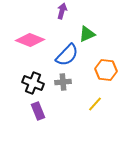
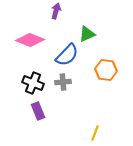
purple arrow: moved 6 px left
yellow line: moved 29 px down; rotated 21 degrees counterclockwise
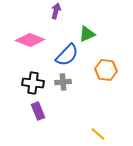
black cross: rotated 15 degrees counterclockwise
yellow line: moved 3 px right, 1 px down; rotated 70 degrees counterclockwise
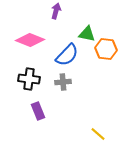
green triangle: rotated 36 degrees clockwise
orange hexagon: moved 21 px up
black cross: moved 4 px left, 4 px up
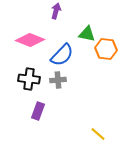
blue semicircle: moved 5 px left
gray cross: moved 5 px left, 2 px up
purple rectangle: rotated 42 degrees clockwise
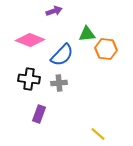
purple arrow: moved 2 px left; rotated 56 degrees clockwise
green triangle: rotated 18 degrees counterclockwise
gray cross: moved 1 px right, 3 px down
purple rectangle: moved 1 px right, 3 px down
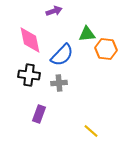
pink diamond: rotated 56 degrees clockwise
black cross: moved 4 px up
yellow line: moved 7 px left, 3 px up
